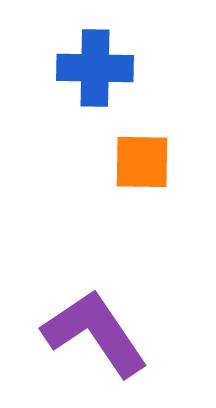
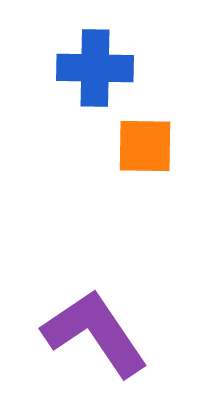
orange square: moved 3 px right, 16 px up
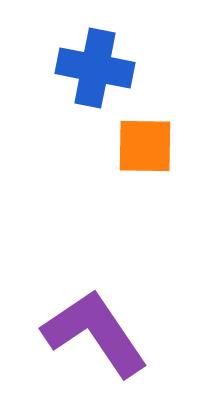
blue cross: rotated 10 degrees clockwise
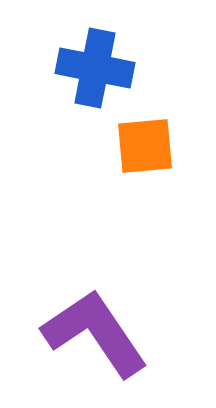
orange square: rotated 6 degrees counterclockwise
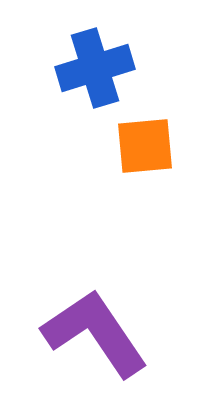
blue cross: rotated 28 degrees counterclockwise
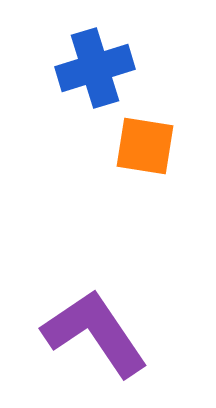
orange square: rotated 14 degrees clockwise
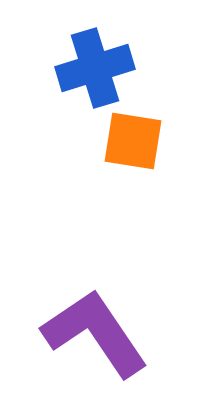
orange square: moved 12 px left, 5 px up
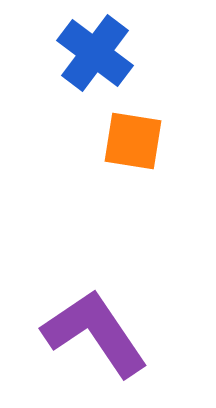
blue cross: moved 15 px up; rotated 36 degrees counterclockwise
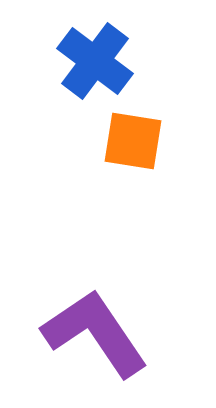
blue cross: moved 8 px down
